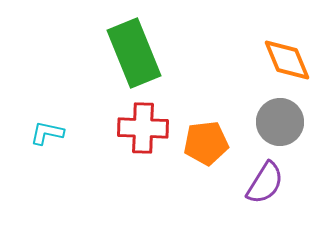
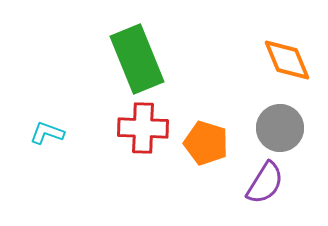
green rectangle: moved 3 px right, 6 px down
gray circle: moved 6 px down
cyan L-shape: rotated 8 degrees clockwise
orange pentagon: rotated 24 degrees clockwise
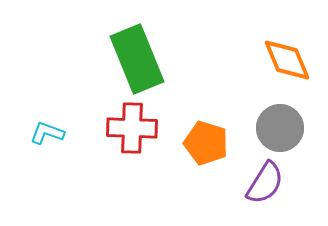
red cross: moved 11 px left
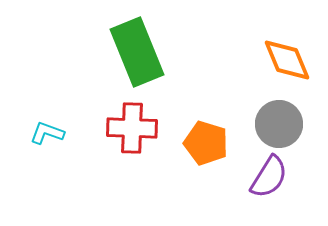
green rectangle: moved 7 px up
gray circle: moved 1 px left, 4 px up
purple semicircle: moved 4 px right, 6 px up
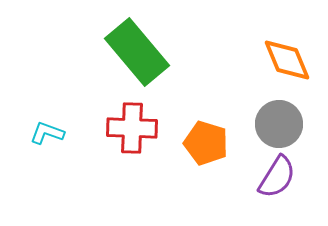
green rectangle: rotated 18 degrees counterclockwise
purple semicircle: moved 8 px right
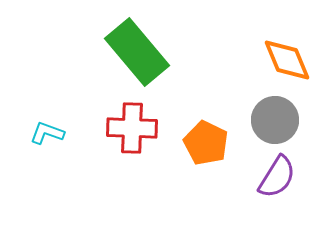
gray circle: moved 4 px left, 4 px up
orange pentagon: rotated 9 degrees clockwise
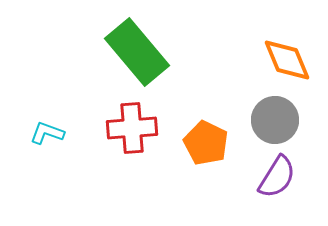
red cross: rotated 6 degrees counterclockwise
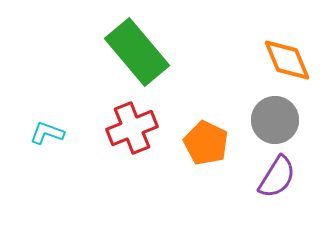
red cross: rotated 18 degrees counterclockwise
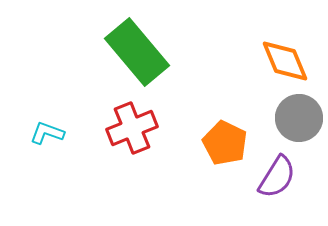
orange diamond: moved 2 px left, 1 px down
gray circle: moved 24 px right, 2 px up
orange pentagon: moved 19 px right
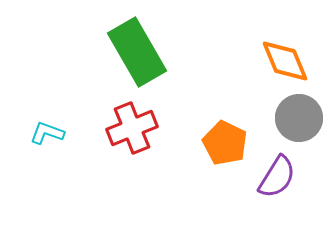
green rectangle: rotated 10 degrees clockwise
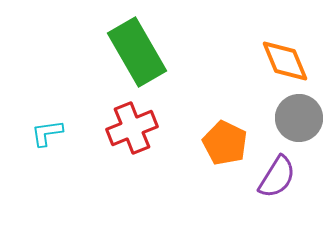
cyan L-shape: rotated 28 degrees counterclockwise
